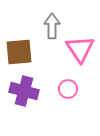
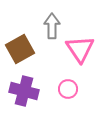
brown square: moved 1 px right, 3 px up; rotated 24 degrees counterclockwise
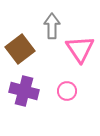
brown square: rotated 8 degrees counterclockwise
pink circle: moved 1 px left, 2 px down
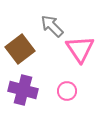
gray arrow: rotated 45 degrees counterclockwise
purple cross: moved 1 px left, 1 px up
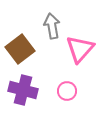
gray arrow: rotated 35 degrees clockwise
pink triangle: rotated 16 degrees clockwise
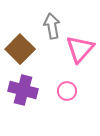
brown square: rotated 8 degrees counterclockwise
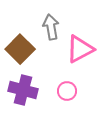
gray arrow: moved 1 px left, 1 px down
pink triangle: rotated 20 degrees clockwise
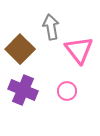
pink triangle: moved 1 px left, 1 px down; rotated 40 degrees counterclockwise
purple cross: rotated 8 degrees clockwise
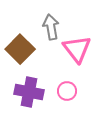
pink triangle: moved 2 px left, 1 px up
purple cross: moved 6 px right, 2 px down; rotated 12 degrees counterclockwise
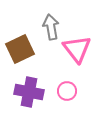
brown square: rotated 20 degrees clockwise
